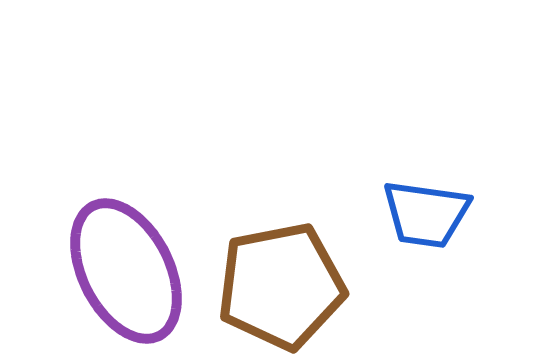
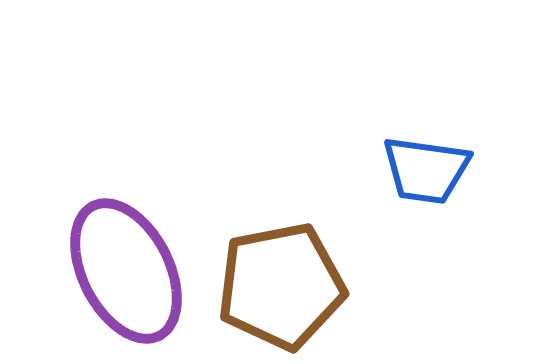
blue trapezoid: moved 44 px up
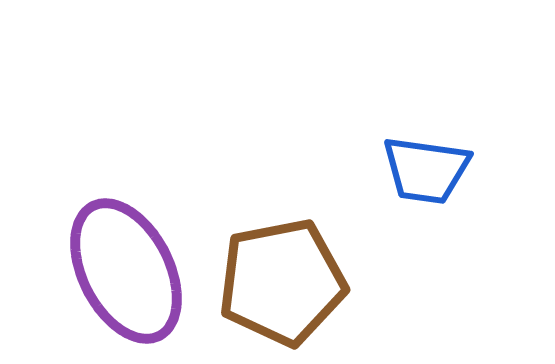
brown pentagon: moved 1 px right, 4 px up
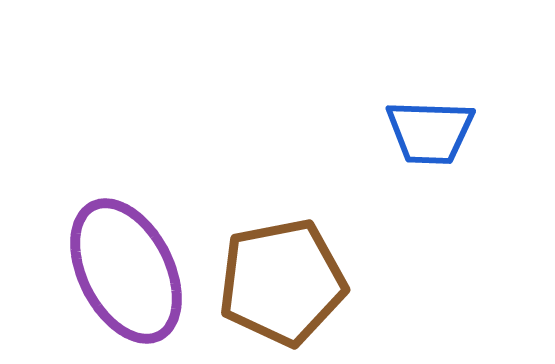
blue trapezoid: moved 4 px right, 38 px up; rotated 6 degrees counterclockwise
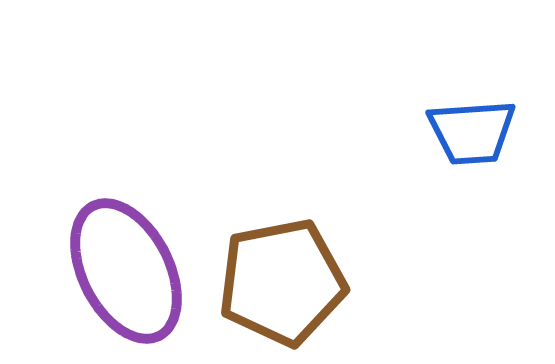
blue trapezoid: moved 42 px right; rotated 6 degrees counterclockwise
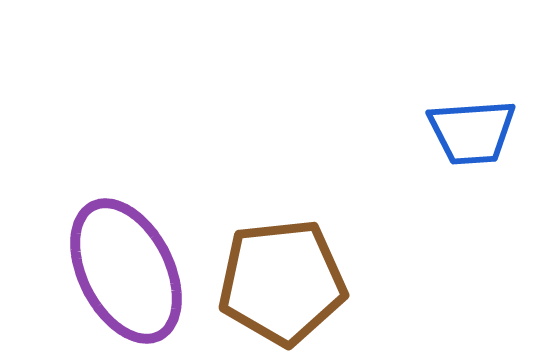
brown pentagon: rotated 5 degrees clockwise
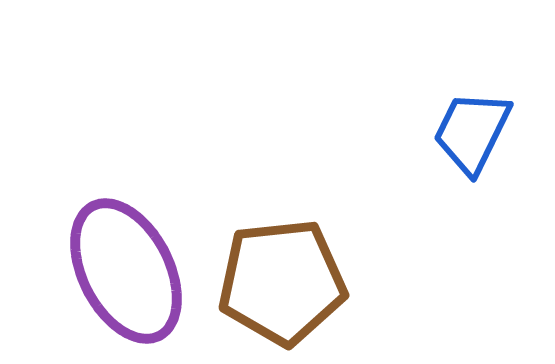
blue trapezoid: rotated 120 degrees clockwise
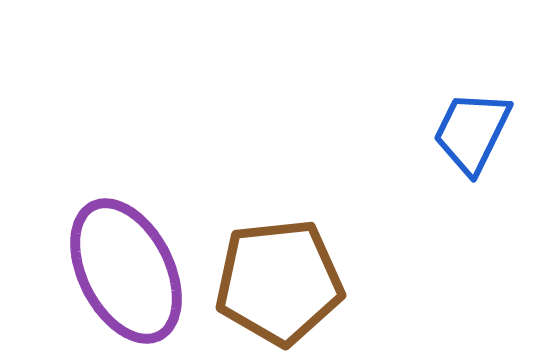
brown pentagon: moved 3 px left
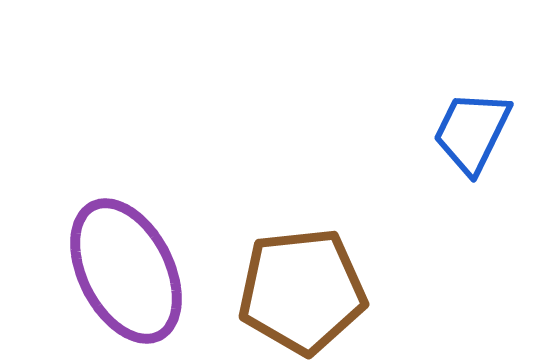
brown pentagon: moved 23 px right, 9 px down
